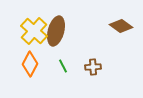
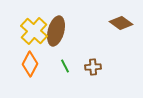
brown diamond: moved 3 px up
green line: moved 2 px right
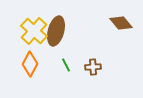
brown diamond: rotated 15 degrees clockwise
green line: moved 1 px right, 1 px up
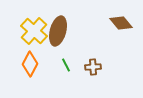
brown ellipse: moved 2 px right
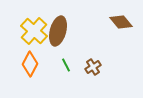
brown diamond: moved 1 px up
brown cross: rotated 28 degrees counterclockwise
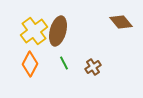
yellow cross: rotated 12 degrees clockwise
green line: moved 2 px left, 2 px up
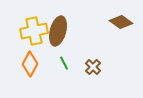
brown diamond: rotated 15 degrees counterclockwise
yellow cross: rotated 24 degrees clockwise
brown cross: rotated 14 degrees counterclockwise
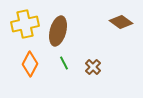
yellow cross: moved 9 px left, 7 px up
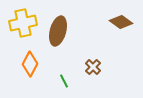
yellow cross: moved 2 px left, 1 px up
green line: moved 18 px down
